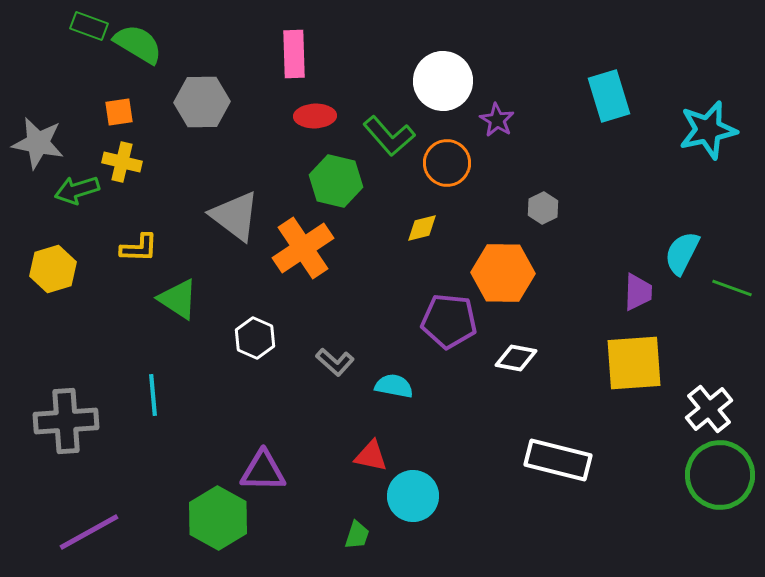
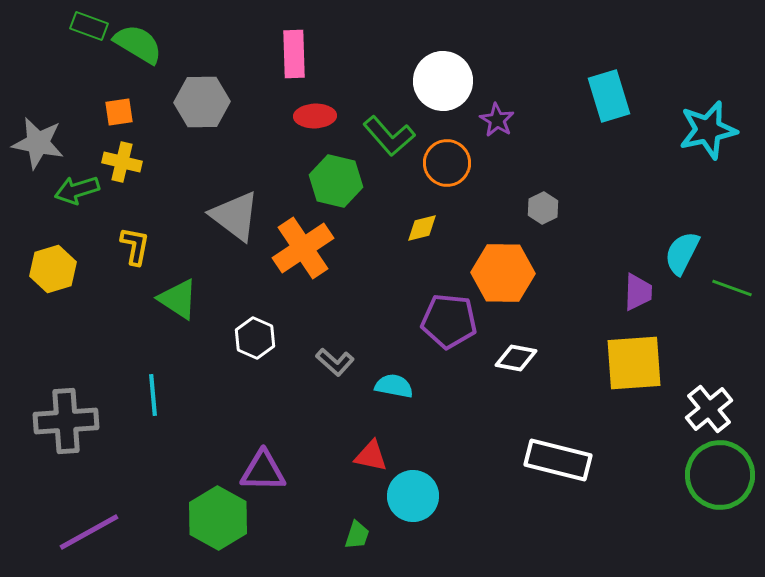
yellow L-shape at (139, 248): moved 4 px left, 2 px up; rotated 81 degrees counterclockwise
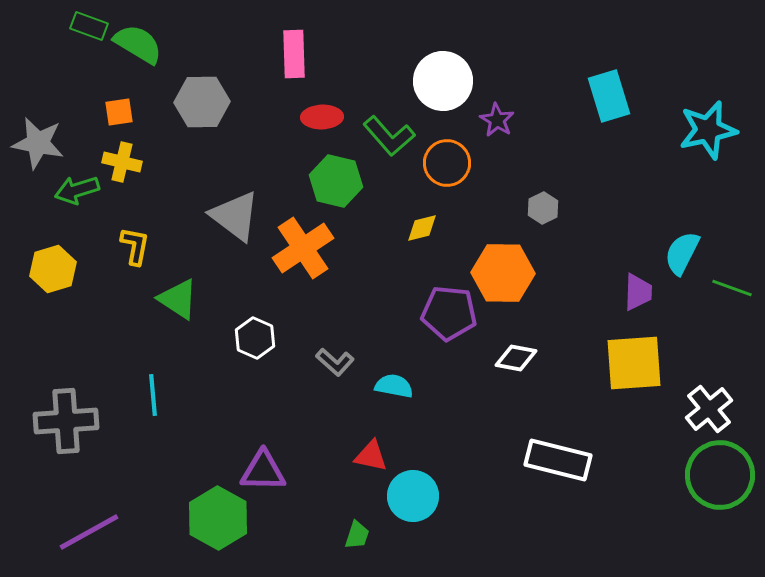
red ellipse at (315, 116): moved 7 px right, 1 px down
purple pentagon at (449, 321): moved 8 px up
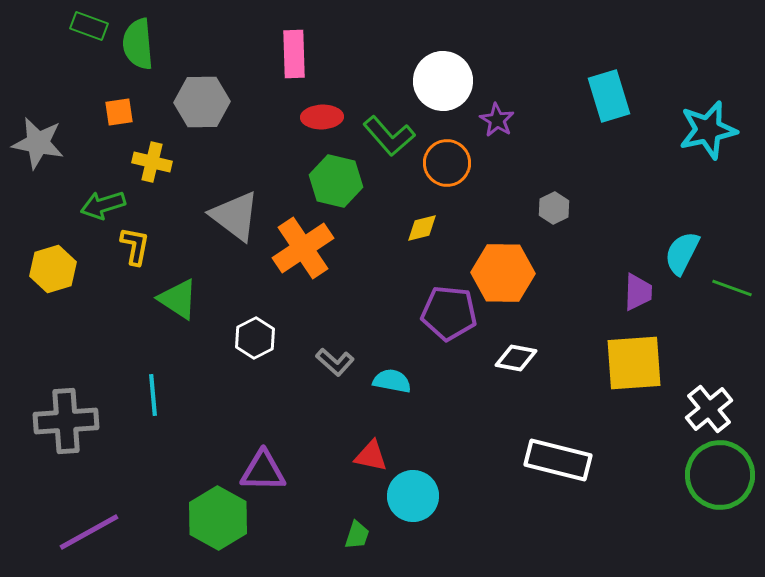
green semicircle at (138, 44): rotated 126 degrees counterclockwise
yellow cross at (122, 162): moved 30 px right
green arrow at (77, 190): moved 26 px right, 15 px down
gray hexagon at (543, 208): moved 11 px right
white hexagon at (255, 338): rotated 9 degrees clockwise
cyan semicircle at (394, 386): moved 2 px left, 5 px up
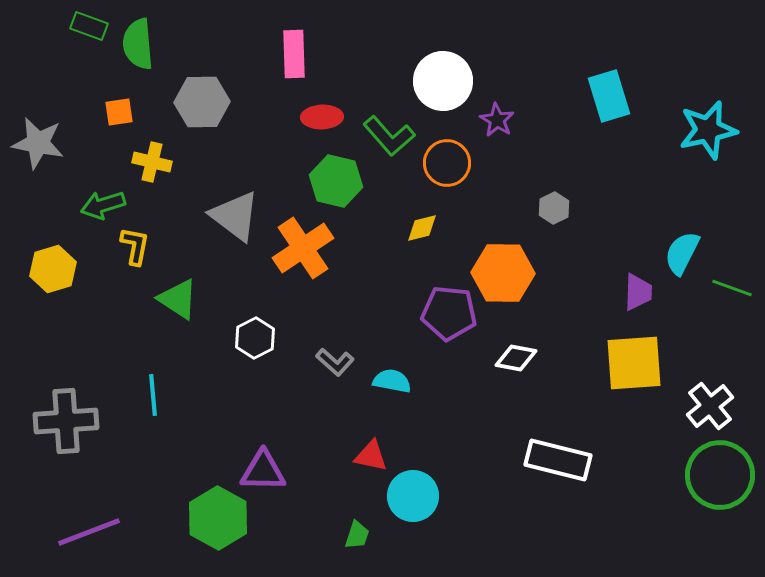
white cross at (709, 409): moved 1 px right, 3 px up
purple line at (89, 532): rotated 8 degrees clockwise
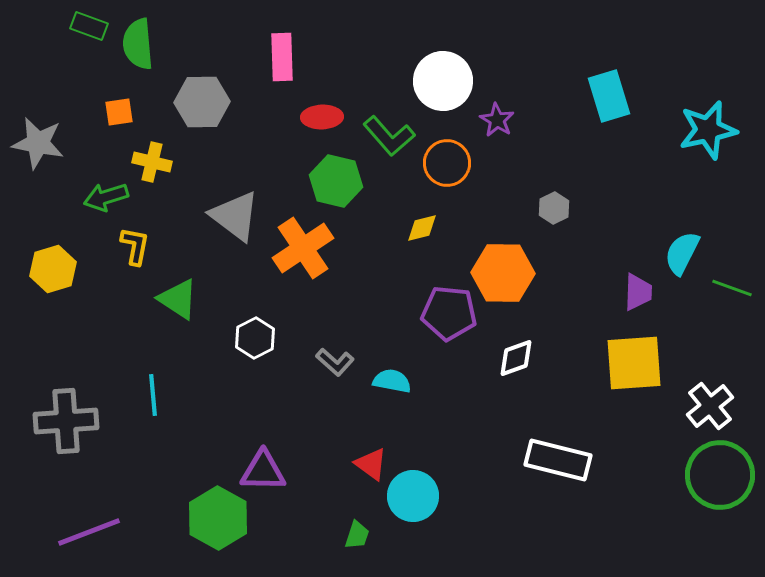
pink rectangle at (294, 54): moved 12 px left, 3 px down
green arrow at (103, 205): moved 3 px right, 8 px up
white diamond at (516, 358): rotated 30 degrees counterclockwise
red triangle at (371, 456): moved 8 px down; rotated 24 degrees clockwise
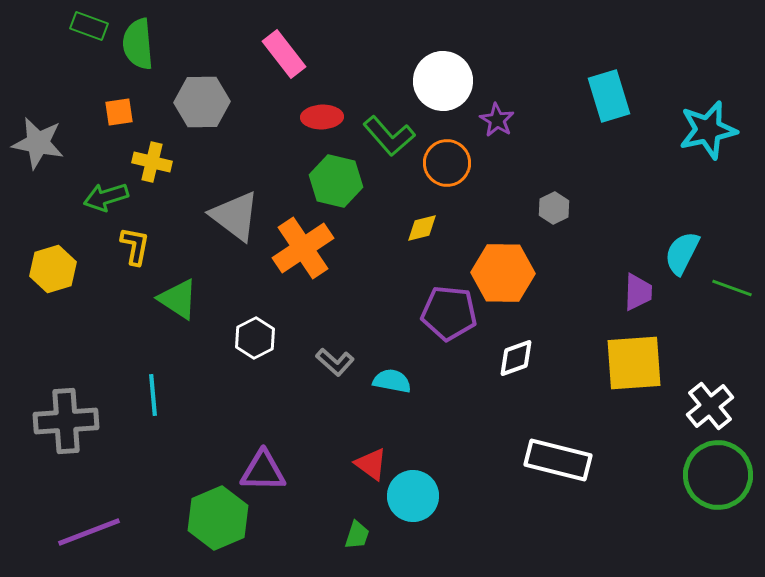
pink rectangle at (282, 57): moved 2 px right, 3 px up; rotated 36 degrees counterclockwise
green circle at (720, 475): moved 2 px left
green hexagon at (218, 518): rotated 8 degrees clockwise
